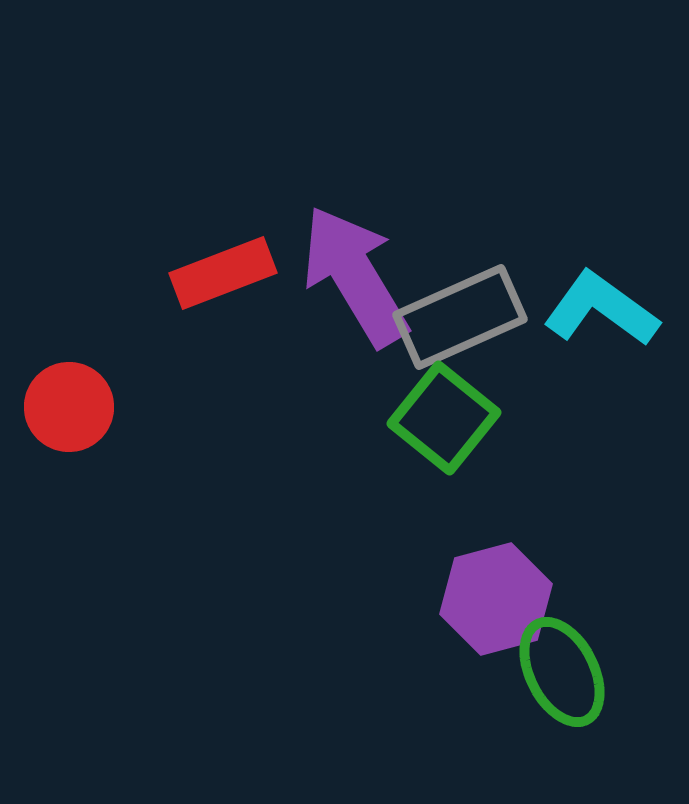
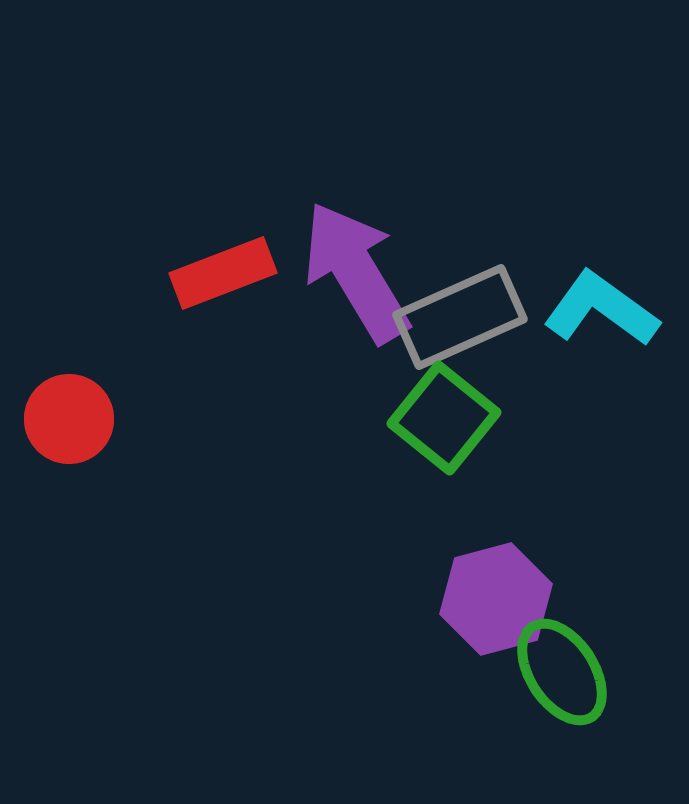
purple arrow: moved 1 px right, 4 px up
red circle: moved 12 px down
green ellipse: rotated 6 degrees counterclockwise
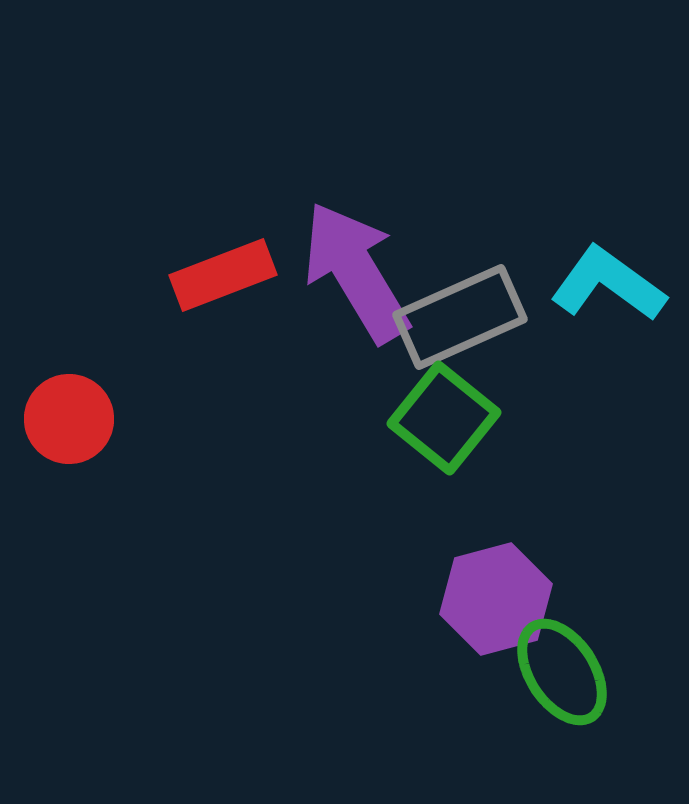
red rectangle: moved 2 px down
cyan L-shape: moved 7 px right, 25 px up
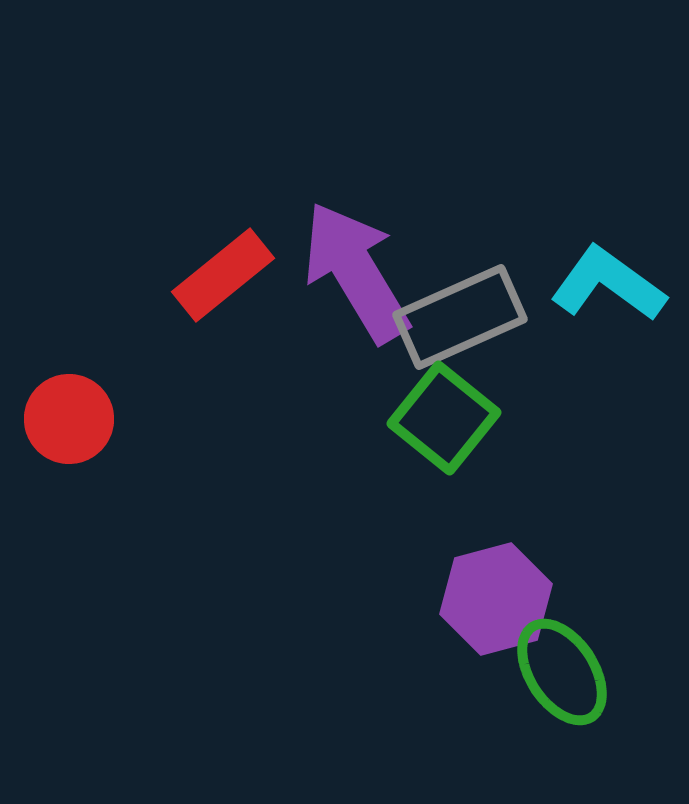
red rectangle: rotated 18 degrees counterclockwise
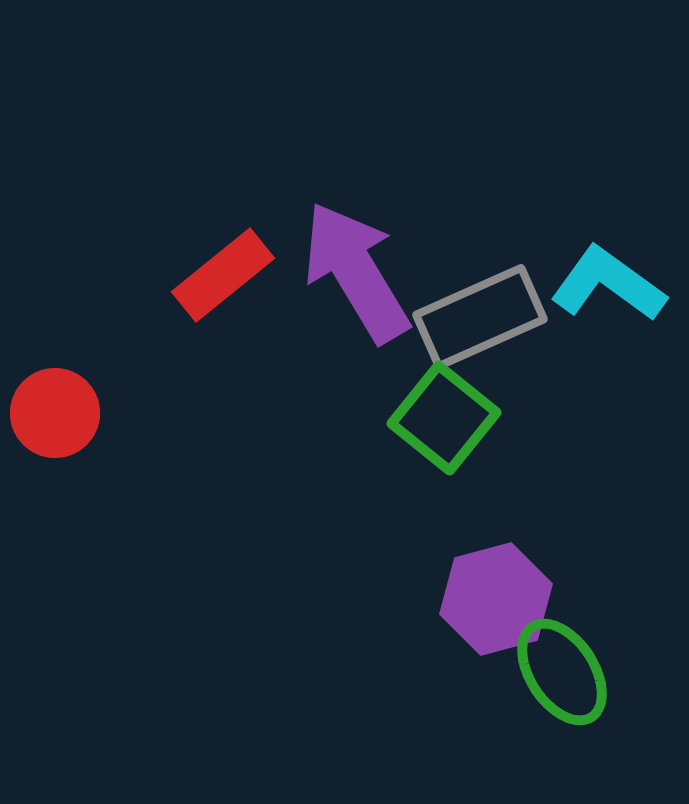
gray rectangle: moved 20 px right
red circle: moved 14 px left, 6 px up
